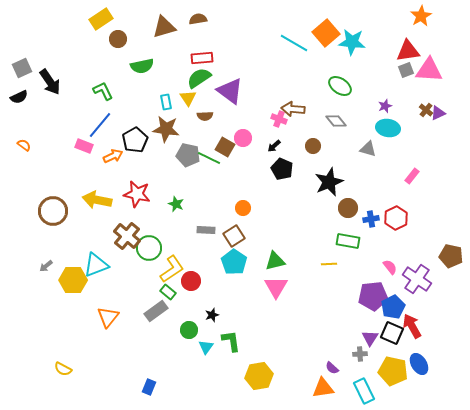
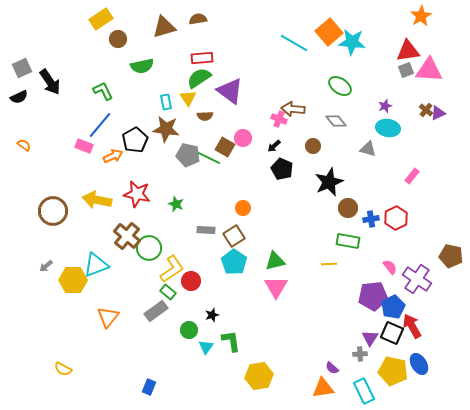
orange square at (326, 33): moved 3 px right, 1 px up
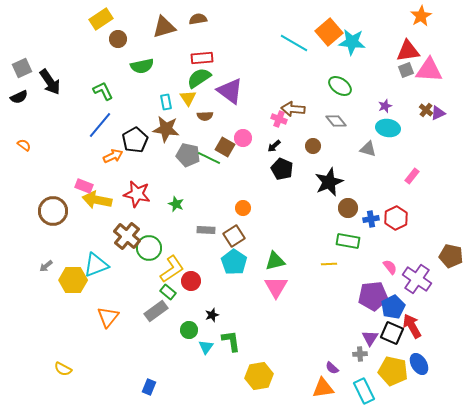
pink rectangle at (84, 146): moved 40 px down
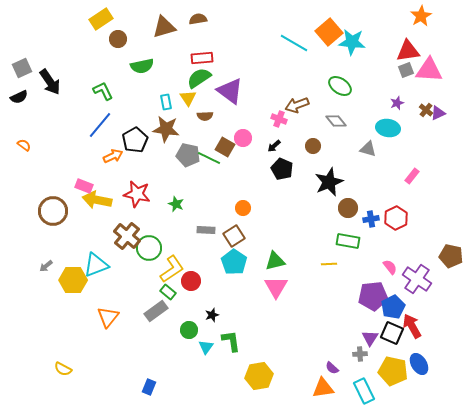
purple star at (385, 106): moved 12 px right, 3 px up
brown arrow at (293, 109): moved 4 px right, 4 px up; rotated 25 degrees counterclockwise
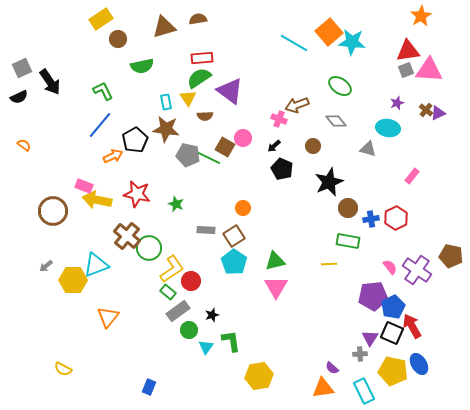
purple cross at (417, 279): moved 9 px up
gray rectangle at (156, 311): moved 22 px right
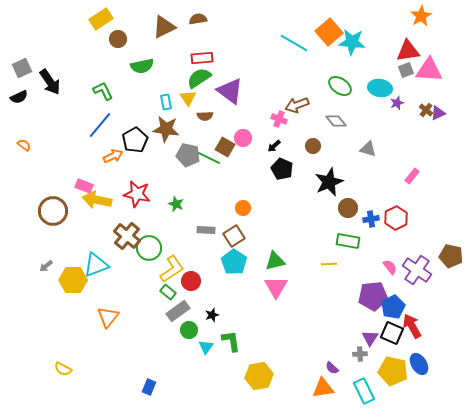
brown triangle at (164, 27): rotated 10 degrees counterclockwise
cyan ellipse at (388, 128): moved 8 px left, 40 px up
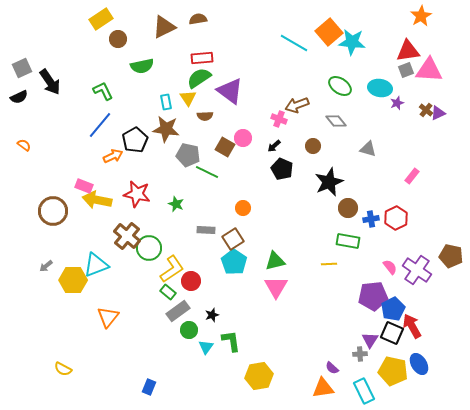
green line at (209, 158): moved 2 px left, 14 px down
brown square at (234, 236): moved 1 px left, 3 px down
blue pentagon at (393, 307): moved 2 px down
purple triangle at (370, 338): moved 2 px down
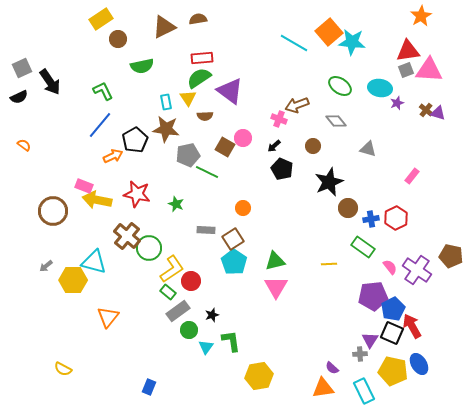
purple triangle at (438, 113): rotated 42 degrees clockwise
gray pentagon at (188, 155): rotated 25 degrees counterclockwise
green rectangle at (348, 241): moved 15 px right, 6 px down; rotated 25 degrees clockwise
cyan triangle at (96, 265): moved 2 px left, 3 px up; rotated 36 degrees clockwise
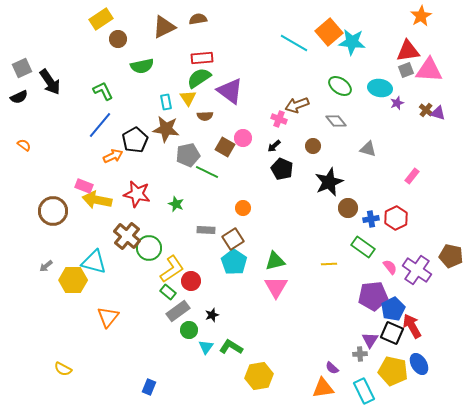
green L-shape at (231, 341): moved 6 px down; rotated 50 degrees counterclockwise
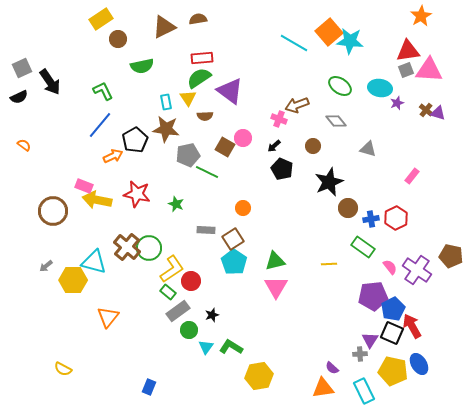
cyan star at (352, 42): moved 2 px left, 1 px up
brown cross at (127, 236): moved 11 px down
